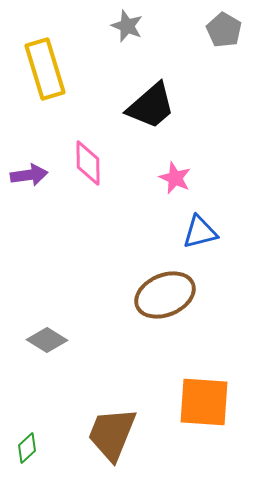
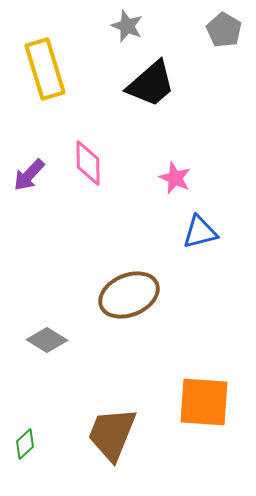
black trapezoid: moved 22 px up
purple arrow: rotated 141 degrees clockwise
brown ellipse: moved 36 px left
green diamond: moved 2 px left, 4 px up
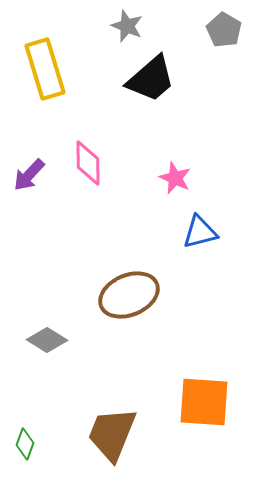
black trapezoid: moved 5 px up
green diamond: rotated 28 degrees counterclockwise
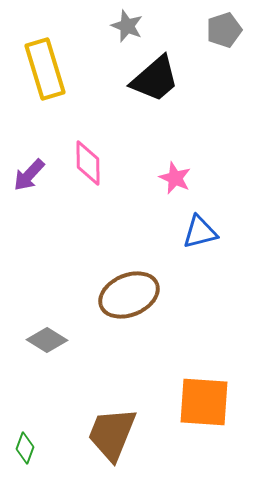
gray pentagon: rotated 24 degrees clockwise
black trapezoid: moved 4 px right
green diamond: moved 4 px down
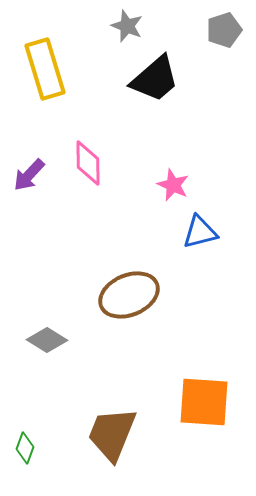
pink star: moved 2 px left, 7 px down
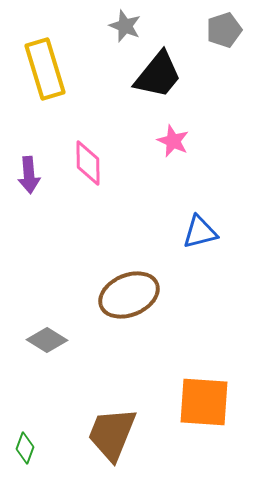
gray star: moved 2 px left
black trapezoid: moved 3 px right, 4 px up; rotated 10 degrees counterclockwise
purple arrow: rotated 48 degrees counterclockwise
pink star: moved 44 px up
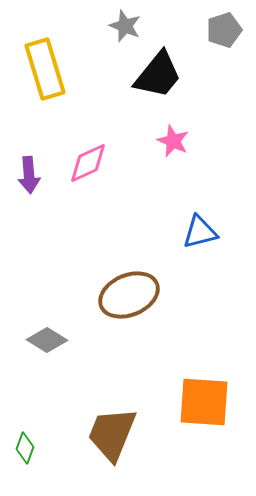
pink diamond: rotated 66 degrees clockwise
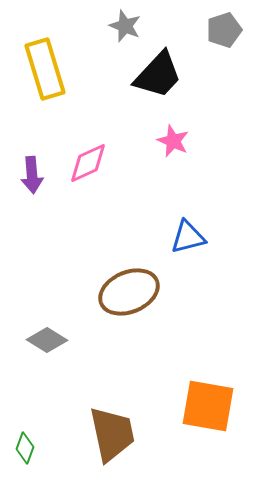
black trapezoid: rotated 4 degrees clockwise
purple arrow: moved 3 px right
blue triangle: moved 12 px left, 5 px down
brown ellipse: moved 3 px up
orange square: moved 4 px right, 4 px down; rotated 6 degrees clockwise
brown trapezoid: rotated 146 degrees clockwise
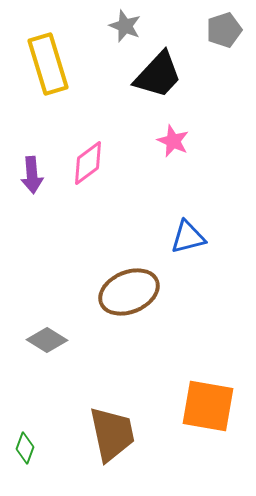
yellow rectangle: moved 3 px right, 5 px up
pink diamond: rotated 12 degrees counterclockwise
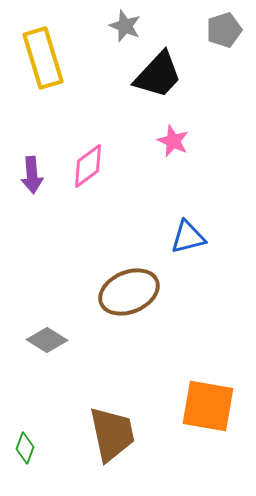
yellow rectangle: moved 5 px left, 6 px up
pink diamond: moved 3 px down
